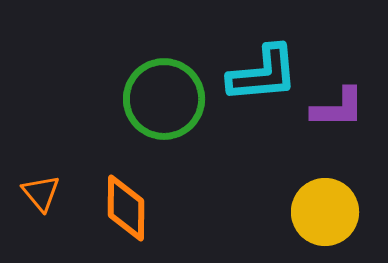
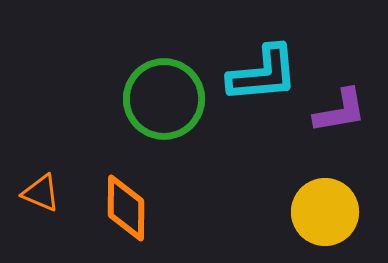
purple L-shape: moved 2 px right, 3 px down; rotated 10 degrees counterclockwise
orange triangle: rotated 27 degrees counterclockwise
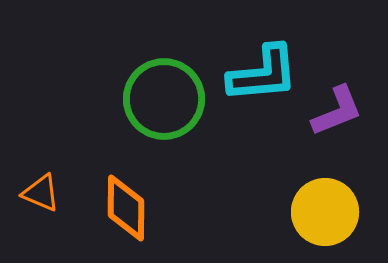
purple L-shape: moved 3 px left; rotated 12 degrees counterclockwise
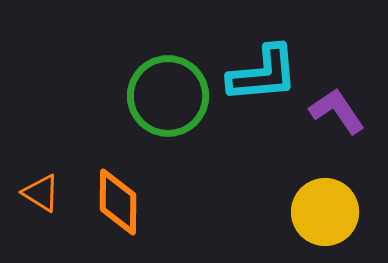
green circle: moved 4 px right, 3 px up
purple L-shape: rotated 102 degrees counterclockwise
orange triangle: rotated 9 degrees clockwise
orange diamond: moved 8 px left, 6 px up
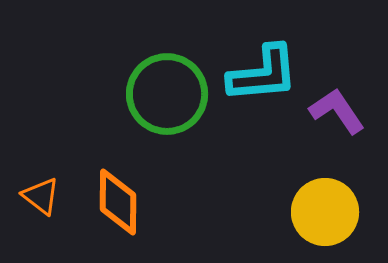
green circle: moved 1 px left, 2 px up
orange triangle: moved 3 px down; rotated 6 degrees clockwise
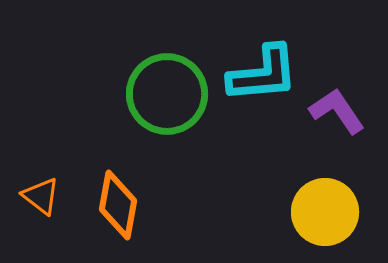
orange diamond: moved 3 px down; rotated 10 degrees clockwise
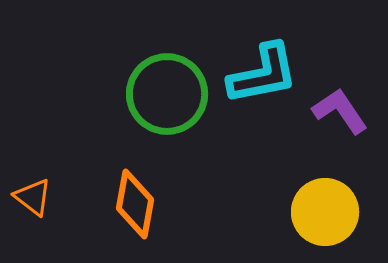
cyan L-shape: rotated 6 degrees counterclockwise
purple L-shape: moved 3 px right
orange triangle: moved 8 px left, 1 px down
orange diamond: moved 17 px right, 1 px up
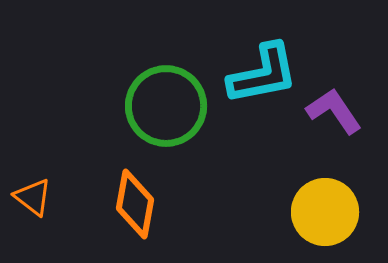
green circle: moved 1 px left, 12 px down
purple L-shape: moved 6 px left
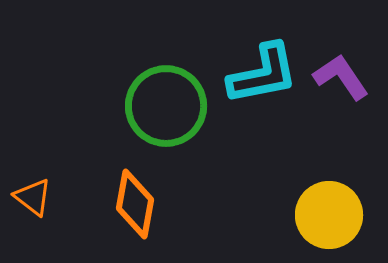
purple L-shape: moved 7 px right, 34 px up
yellow circle: moved 4 px right, 3 px down
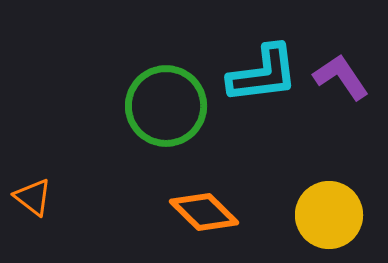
cyan L-shape: rotated 4 degrees clockwise
orange diamond: moved 69 px right, 8 px down; rotated 56 degrees counterclockwise
